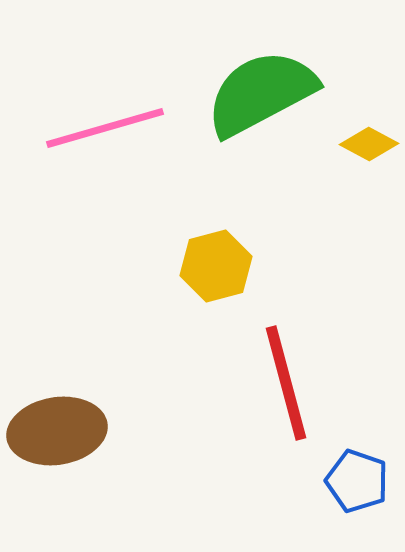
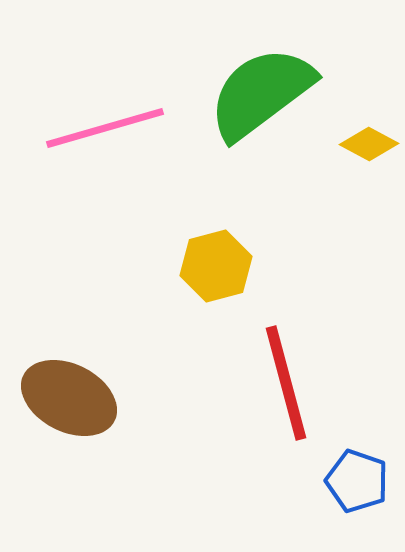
green semicircle: rotated 9 degrees counterclockwise
brown ellipse: moved 12 px right, 33 px up; rotated 36 degrees clockwise
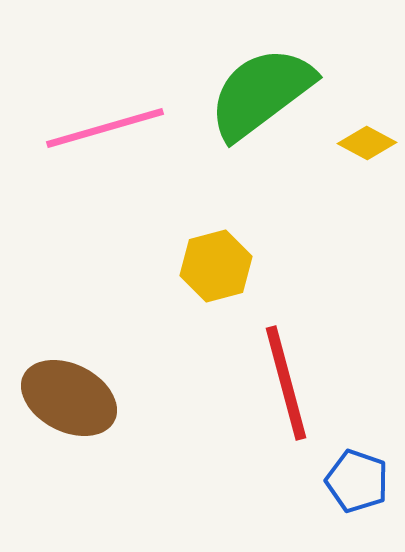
yellow diamond: moved 2 px left, 1 px up
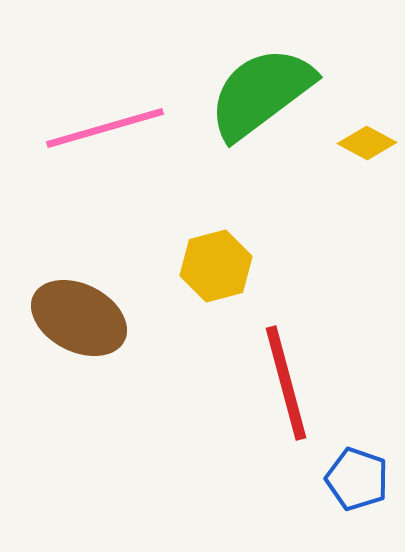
brown ellipse: moved 10 px right, 80 px up
blue pentagon: moved 2 px up
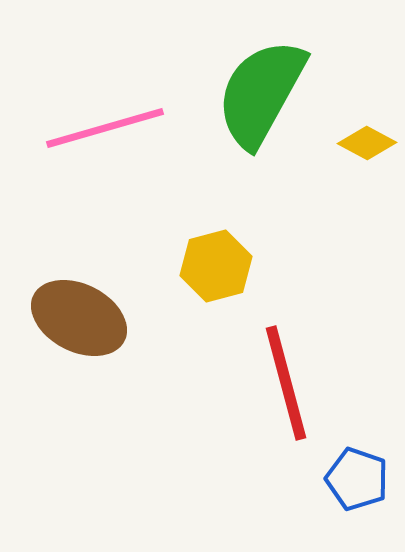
green semicircle: rotated 24 degrees counterclockwise
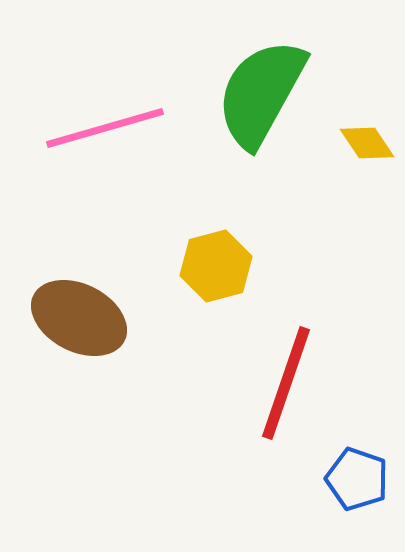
yellow diamond: rotated 28 degrees clockwise
red line: rotated 34 degrees clockwise
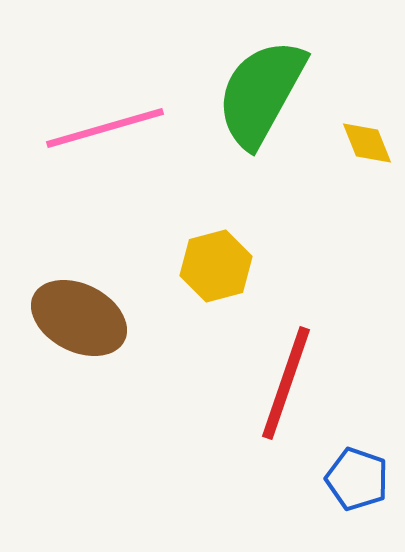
yellow diamond: rotated 12 degrees clockwise
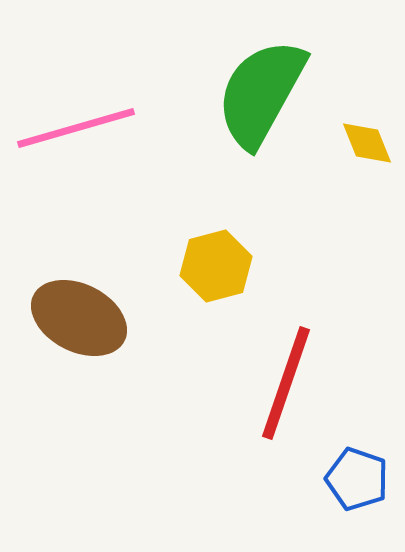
pink line: moved 29 px left
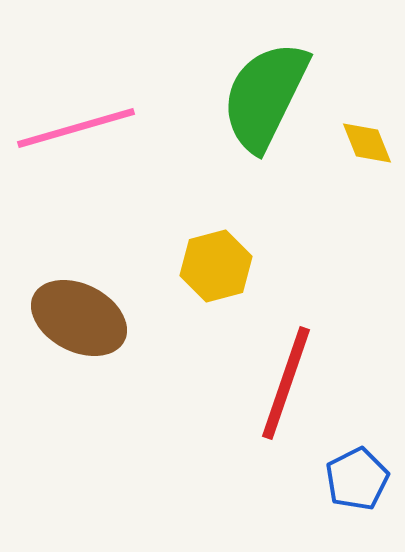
green semicircle: moved 4 px right, 3 px down; rotated 3 degrees counterclockwise
blue pentagon: rotated 26 degrees clockwise
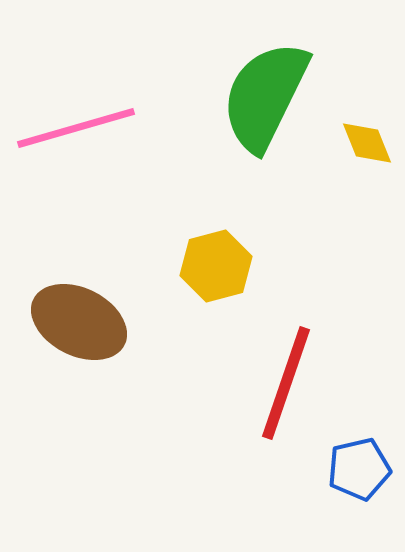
brown ellipse: moved 4 px down
blue pentagon: moved 2 px right, 10 px up; rotated 14 degrees clockwise
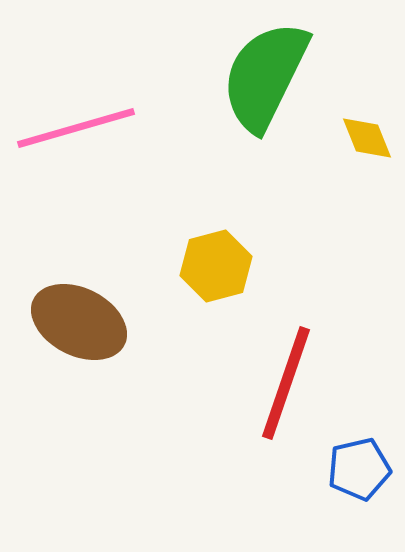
green semicircle: moved 20 px up
yellow diamond: moved 5 px up
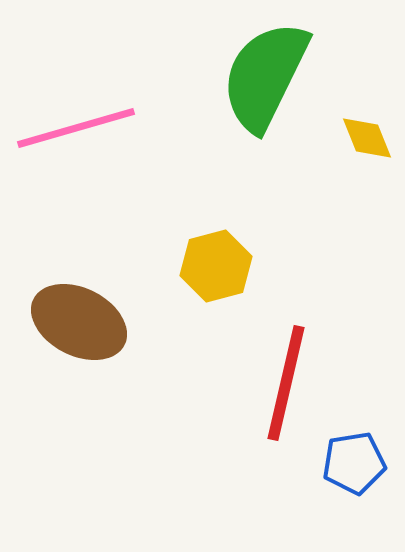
red line: rotated 6 degrees counterclockwise
blue pentagon: moved 5 px left, 6 px up; rotated 4 degrees clockwise
